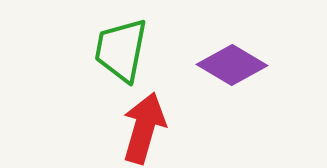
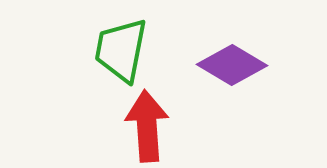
red arrow: moved 3 px right, 2 px up; rotated 20 degrees counterclockwise
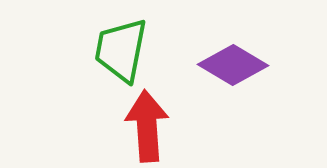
purple diamond: moved 1 px right
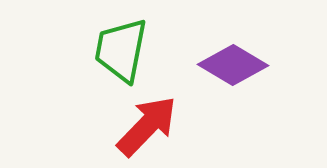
red arrow: rotated 48 degrees clockwise
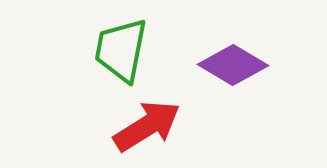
red arrow: rotated 14 degrees clockwise
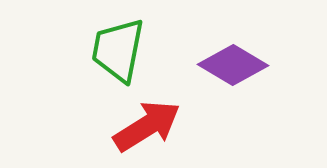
green trapezoid: moved 3 px left
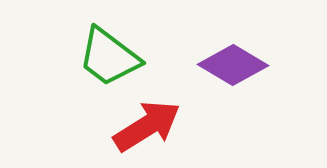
green trapezoid: moved 9 px left, 7 px down; rotated 64 degrees counterclockwise
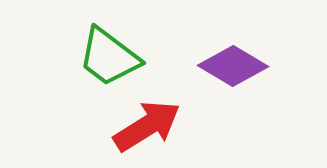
purple diamond: moved 1 px down
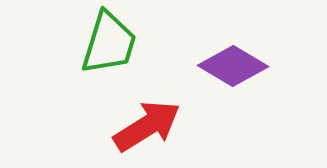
green trapezoid: moved 14 px up; rotated 110 degrees counterclockwise
